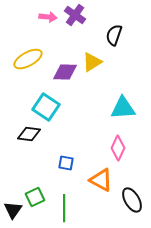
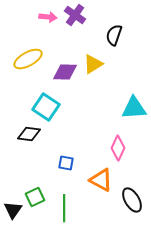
yellow triangle: moved 1 px right, 2 px down
cyan triangle: moved 11 px right
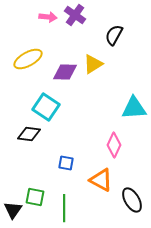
black semicircle: rotated 10 degrees clockwise
pink diamond: moved 4 px left, 3 px up
green square: rotated 36 degrees clockwise
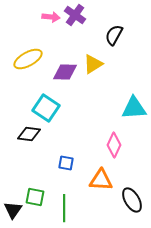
pink arrow: moved 3 px right
cyan square: moved 1 px down
orange triangle: rotated 25 degrees counterclockwise
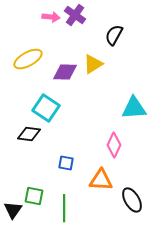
green square: moved 1 px left, 1 px up
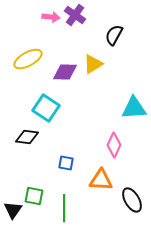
black diamond: moved 2 px left, 3 px down
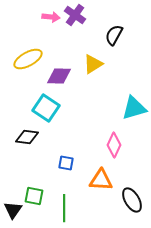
purple diamond: moved 6 px left, 4 px down
cyan triangle: rotated 12 degrees counterclockwise
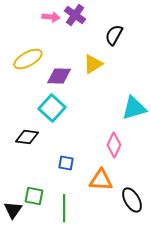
cyan square: moved 6 px right; rotated 8 degrees clockwise
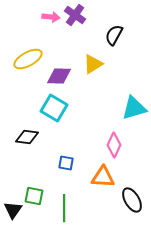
cyan square: moved 2 px right; rotated 12 degrees counterclockwise
orange triangle: moved 2 px right, 3 px up
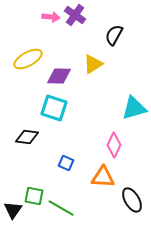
cyan square: rotated 12 degrees counterclockwise
blue square: rotated 14 degrees clockwise
green line: moved 3 px left; rotated 60 degrees counterclockwise
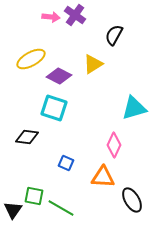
yellow ellipse: moved 3 px right
purple diamond: rotated 25 degrees clockwise
